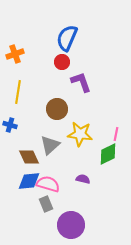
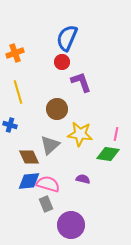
orange cross: moved 1 px up
yellow line: rotated 25 degrees counterclockwise
green diamond: rotated 35 degrees clockwise
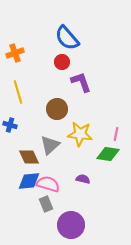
blue semicircle: rotated 64 degrees counterclockwise
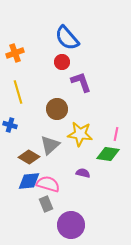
brown diamond: rotated 35 degrees counterclockwise
purple semicircle: moved 6 px up
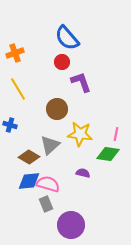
yellow line: moved 3 px up; rotated 15 degrees counterclockwise
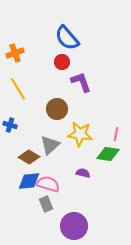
purple circle: moved 3 px right, 1 px down
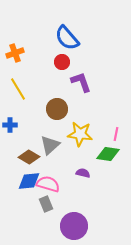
blue cross: rotated 16 degrees counterclockwise
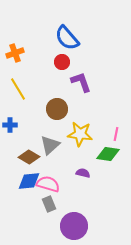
gray rectangle: moved 3 px right
